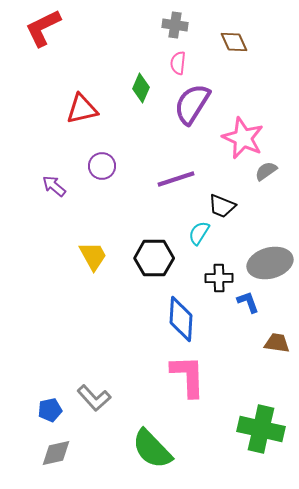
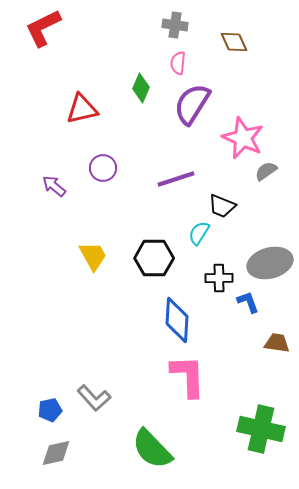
purple circle: moved 1 px right, 2 px down
blue diamond: moved 4 px left, 1 px down
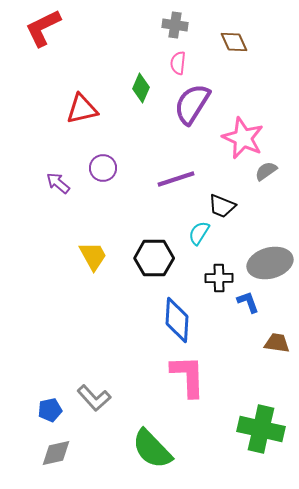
purple arrow: moved 4 px right, 3 px up
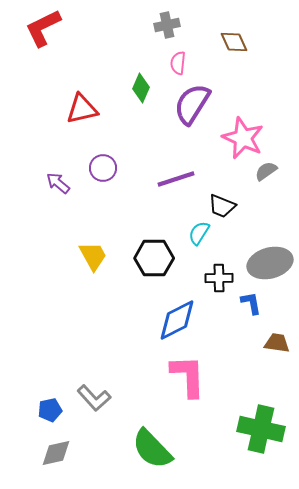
gray cross: moved 8 px left; rotated 20 degrees counterclockwise
blue L-shape: moved 3 px right, 1 px down; rotated 10 degrees clockwise
blue diamond: rotated 60 degrees clockwise
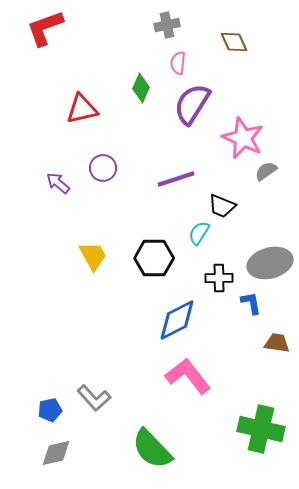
red L-shape: moved 2 px right; rotated 6 degrees clockwise
pink L-shape: rotated 36 degrees counterclockwise
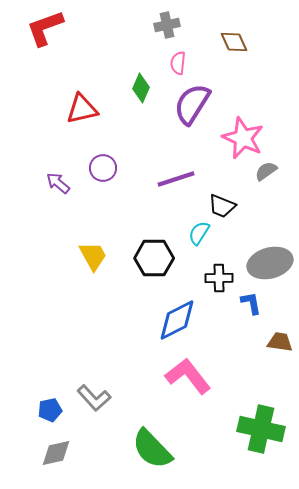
brown trapezoid: moved 3 px right, 1 px up
